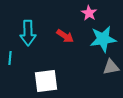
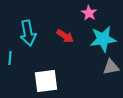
cyan arrow: rotated 10 degrees counterclockwise
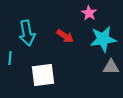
cyan arrow: moved 1 px left
gray triangle: rotated 12 degrees clockwise
white square: moved 3 px left, 6 px up
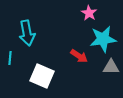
red arrow: moved 14 px right, 20 px down
white square: moved 1 px left, 1 px down; rotated 30 degrees clockwise
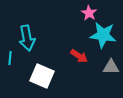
cyan arrow: moved 5 px down
cyan star: moved 4 px up; rotated 16 degrees clockwise
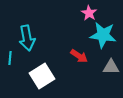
white square: rotated 35 degrees clockwise
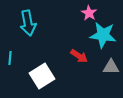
cyan arrow: moved 1 px right, 15 px up
